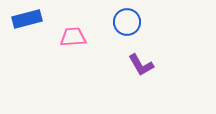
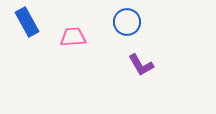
blue rectangle: moved 3 px down; rotated 76 degrees clockwise
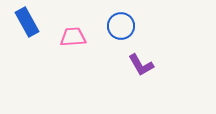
blue circle: moved 6 px left, 4 px down
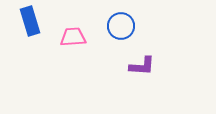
blue rectangle: moved 3 px right, 1 px up; rotated 12 degrees clockwise
purple L-shape: moved 1 px right, 1 px down; rotated 56 degrees counterclockwise
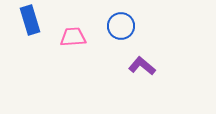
blue rectangle: moved 1 px up
purple L-shape: rotated 144 degrees counterclockwise
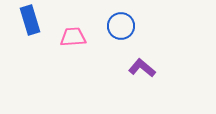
purple L-shape: moved 2 px down
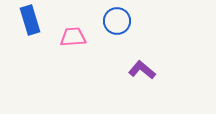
blue circle: moved 4 px left, 5 px up
purple L-shape: moved 2 px down
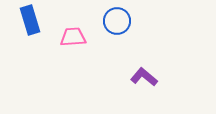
purple L-shape: moved 2 px right, 7 px down
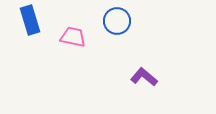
pink trapezoid: rotated 16 degrees clockwise
